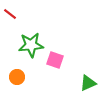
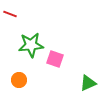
red line: rotated 16 degrees counterclockwise
pink square: moved 1 px up
orange circle: moved 2 px right, 3 px down
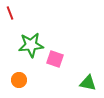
red line: moved 1 px up; rotated 48 degrees clockwise
green triangle: rotated 36 degrees clockwise
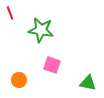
green star: moved 10 px right, 15 px up; rotated 15 degrees clockwise
pink square: moved 3 px left, 6 px down
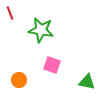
green triangle: moved 1 px left, 1 px up
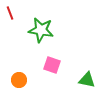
green triangle: moved 2 px up
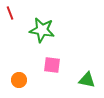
green star: moved 1 px right
pink square: rotated 12 degrees counterclockwise
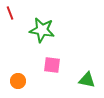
orange circle: moved 1 px left, 1 px down
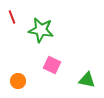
red line: moved 2 px right, 4 px down
green star: moved 1 px left
pink square: rotated 18 degrees clockwise
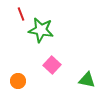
red line: moved 9 px right, 3 px up
pink square: rotated 18 degrees clockwise
